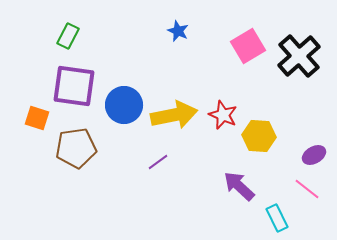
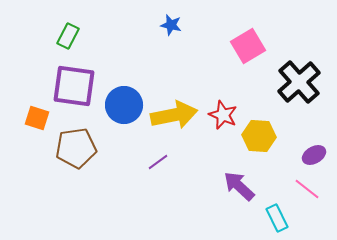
blue star: moved 7 px left, 6 px up; rotated 10 degrees counterclockwise
black cross: moved 26 px down
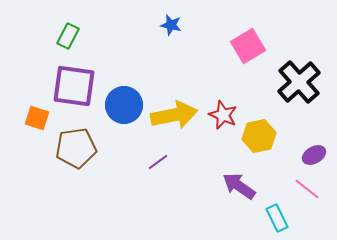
yellow hexagon: rotated 16 degrees counterclockwise
purple arrow: rotated 8 degrees counterclockwise
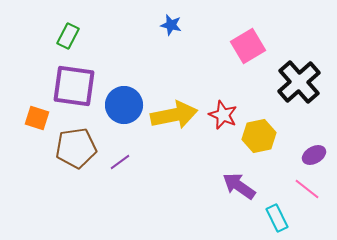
purple line: moved 38 px left
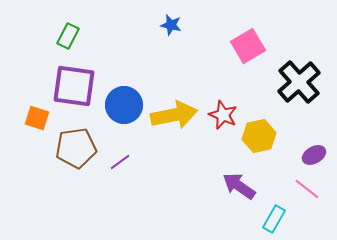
cyan rectangle: moved 3 px left, 1 px down; rotated 56 degrees clockwise
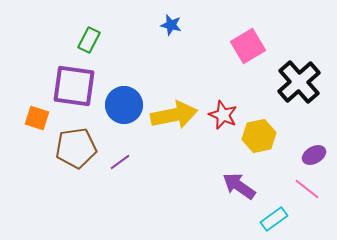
green rectangle: moved 21 px right, 4 px down
cyan rectangle: rotated 24 degrees clockwise
